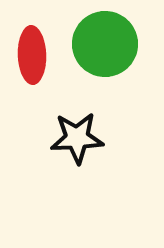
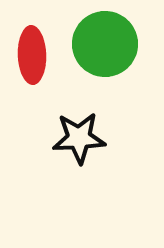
black star: moved 2 px right
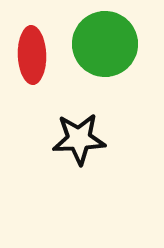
black star: moved 1 px down
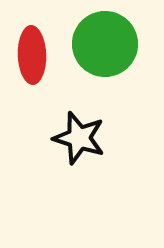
black star: moved 1 px up; rotated 20 degrees clockwise
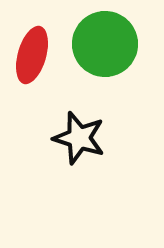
red ellipse: rotated 18 degrees clockwise
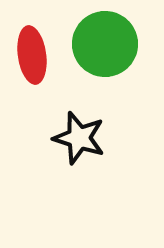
red ellipse: rotated 24 degrees counterclockwise
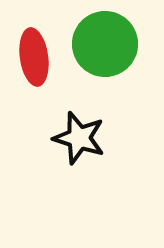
red ellipse: moved 2 px right, 2 px down
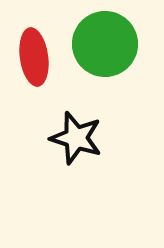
black star: moved 3 px left
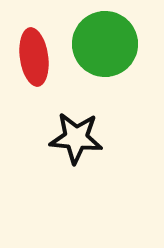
black star: rotated 12 degrees counterclockwise
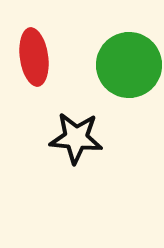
green circle: moved 24 px right, 21 px down
